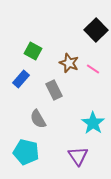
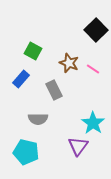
gray semicircle: rotated 60 degrees counterclockwise
purple triangle: moved 10 px up; rotated 10 degrees clockwise
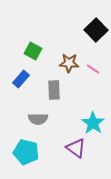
brown star: rotated 18 degrees counterclockwise
gray rectangle: rotated 24 degrees clockwise
purple triangle: moved 2 px left, 2 px down; rotated 30 degrees counterclockwise
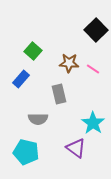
green square: rotated 12 degrees clockwise
gray rectangle: moved 5 px right, 4 px down; rotated 12 degrees counterclockwise
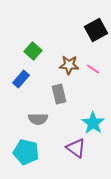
black square: rotated 15 degrees clockwise
brown star: moved 2 px down
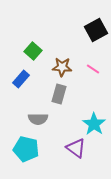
brown star: moved 7 px left, 2 px down
gray rectangle: rotated 30 degrees clockwise
cyan star: moved 1 px right, 1 px down
cyan pentagon: moved 3 px up
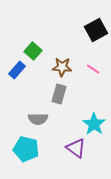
blue rectangle: moved 4 px left, 9 px up
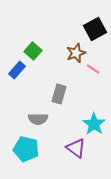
black square: moved 1 px left, 1 px up
brown star: moved 14 px right, 14 px up; rotated 24 degrees counterclockwise
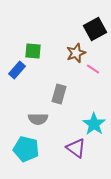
green square: rotated 36 degrees counterclockwise
